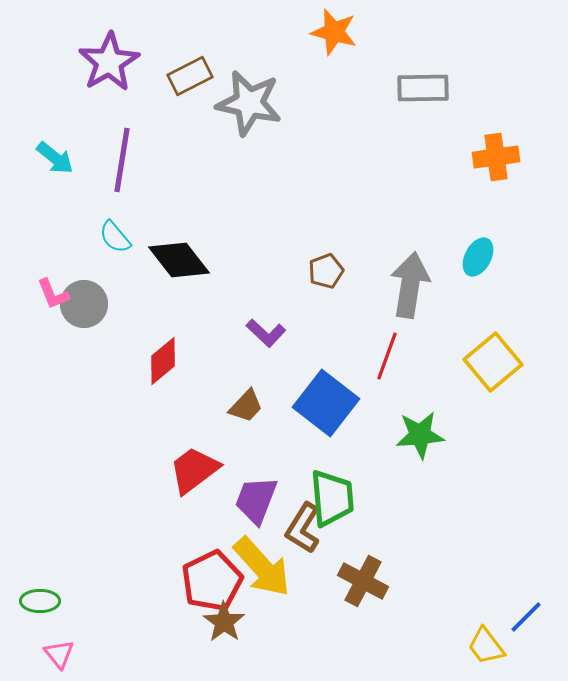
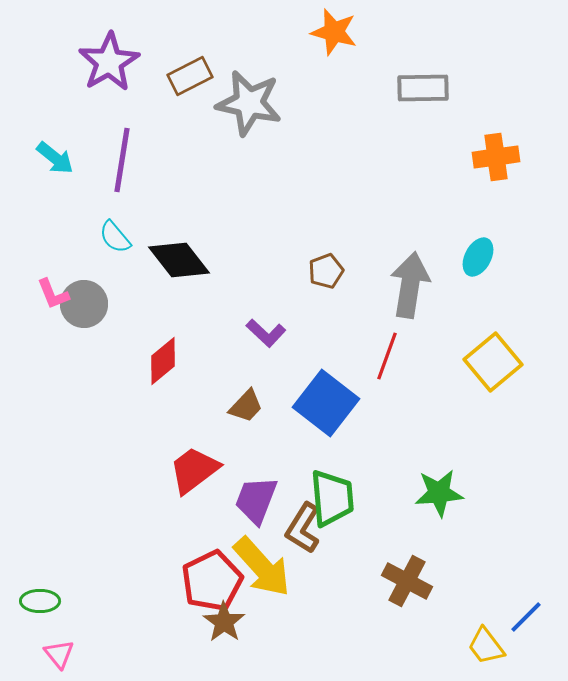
green star: moved 19 px right, 58 px down
brown cross: moved 44 px right
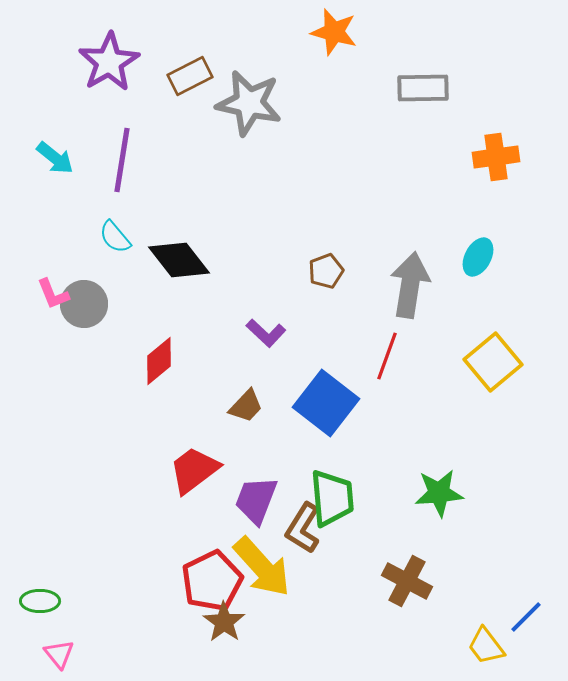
red diamond: moved 4 px left
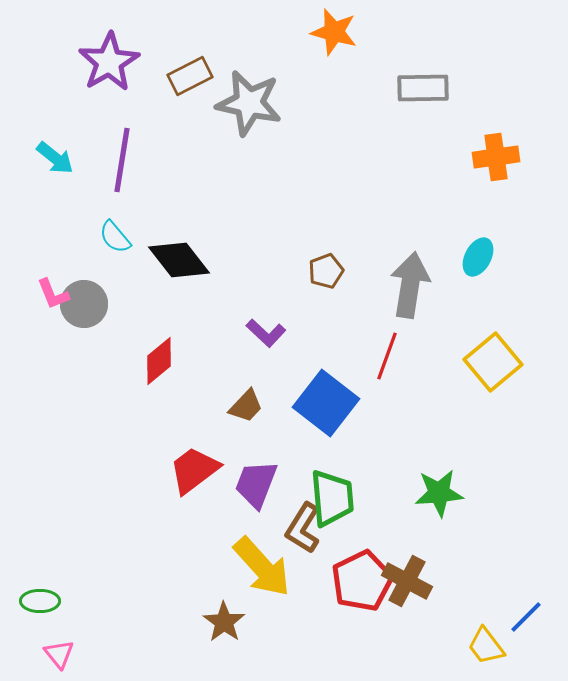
purple trapezoid: moved 16 px up
red pentagon: moved 150 px right
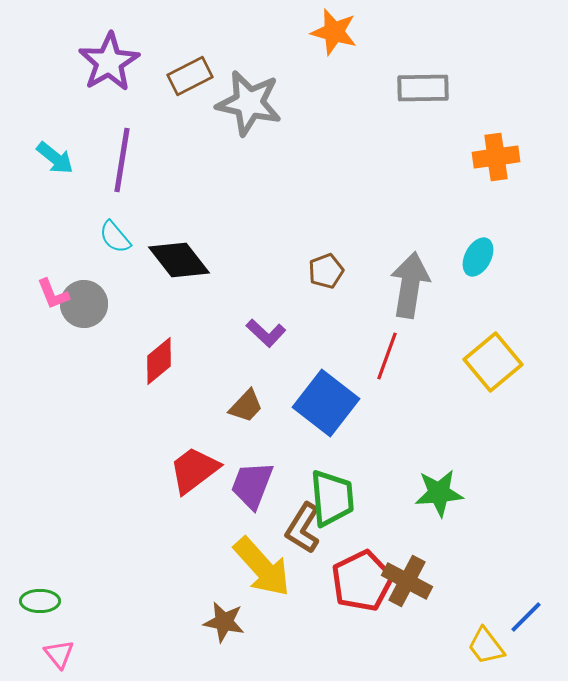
purple trapezoid: moved 4 px left, 1 px down
brown star: rotated 24 degrees counterclockwise
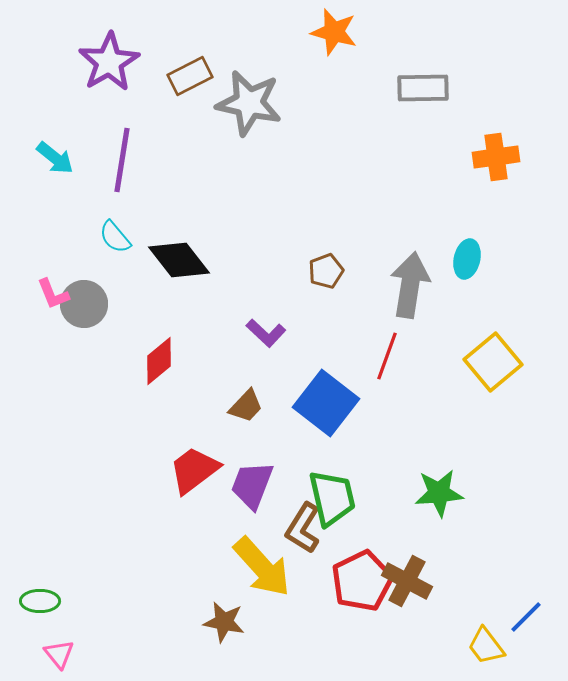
cyan ellipse: moved 11 px left, 2 px down; rotated 15 degrees counterclockwise
green trapezoid: rotated 8 degrees counterclockwise
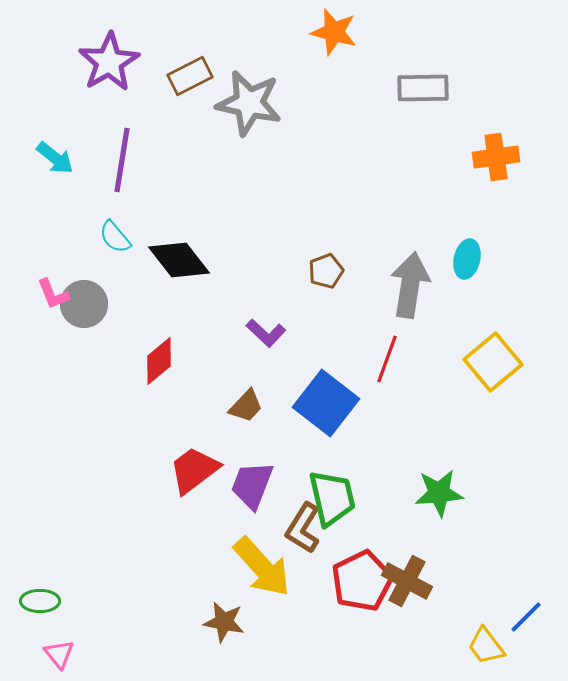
red line: moved 3 px down
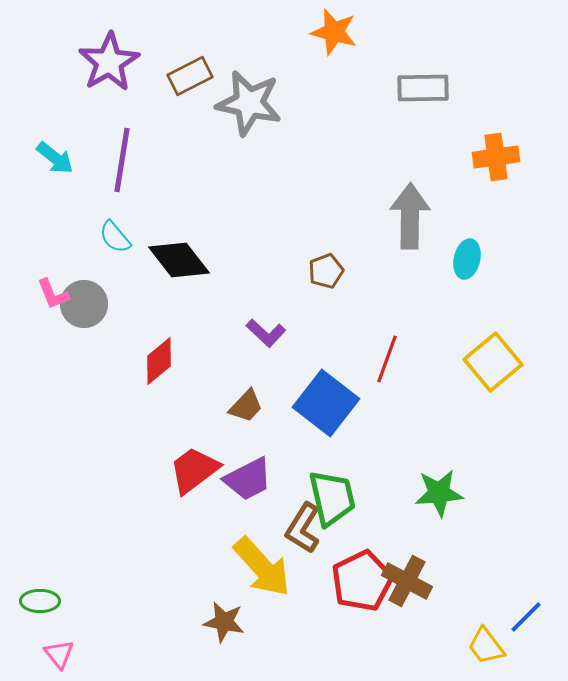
gray arrow: moved 69 px up; rotated 8 degrees counterclockwise
purple trapezoid: moved 4 px left, 6 px up; rotated 138 degrees counterclockwise
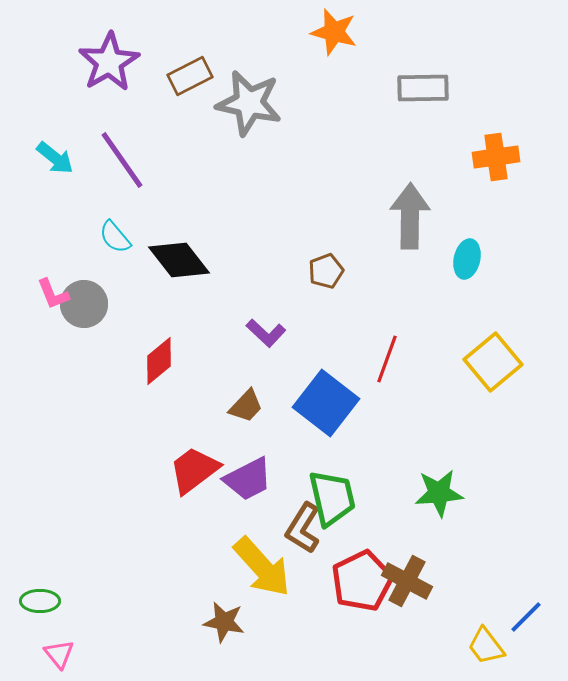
purple line: rotated 44 degrees counterclockwise
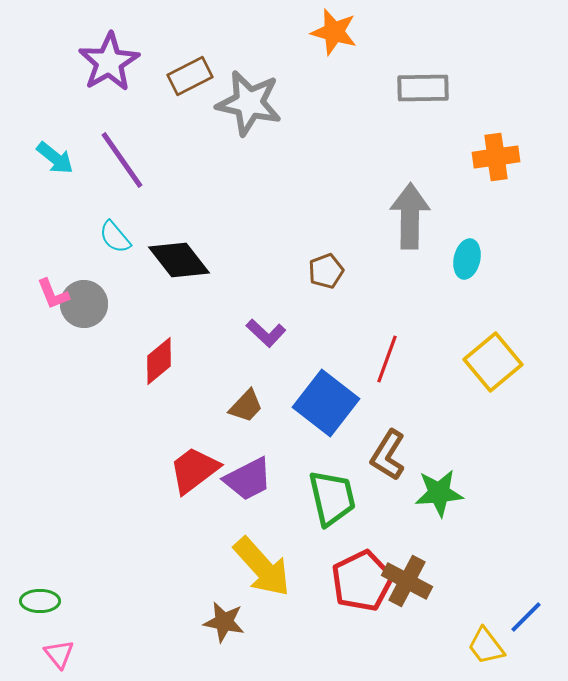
brown L-shape: moved 85 px right, 73 px up
